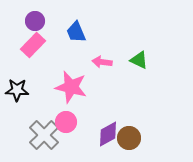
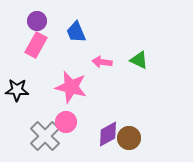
purple circle: moved 2 px right
pink rectangle: moved 3 px right; rotated 15 degrees counterclockwise
gray cross: moved 1 px right, 1 px down
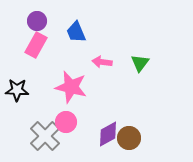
green triangle: moved 1 px right, 3 px down; rotated 42 degrees clockwise
